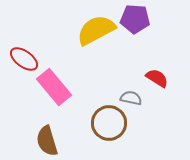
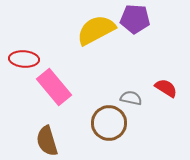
red ellipse: rotated 32 degrees counterclockwise
red semicircle: moved 9 px right, 10 px down
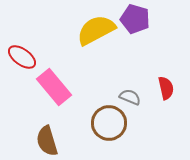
purple pentagon: rotated 12 degrees clockwise
red ellipse: moved 2 px left, 2 px up; rotated 32 degrees clockwise
red semicircle: rotated 45 degrees clockwise
gray semicircle: moved 1 px left, 1 px up; rotated 10 degrees clockwise
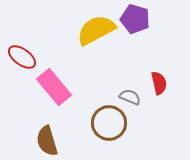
red semicircle: moved 7 px left, 5 px up
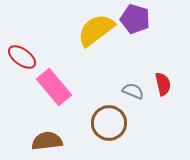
yellow semicircle: rotated 9 degrees counterclockwise
red semicircle: moved 4 px right, 1 px down
gray semicircle: moved 3 px right, 6 px up
brown semicircle: rotated 100 degrees clockwise
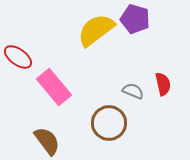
red ellipse: moved 4 px left
brown semicircle: rotated 60 degrees clockwise
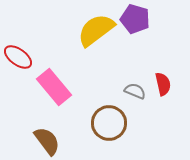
gray semicircle: moved 2 px right
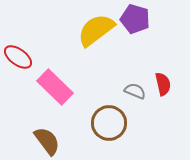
pink rectangle: moved 1 px right; rotated 6 degrees counterclockwise
